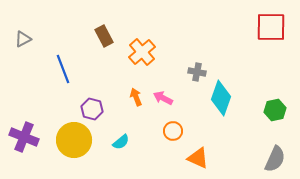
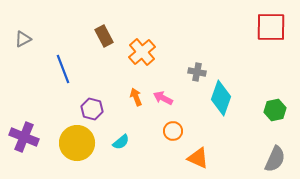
yellow circle: moved 3 px right, 3 px down
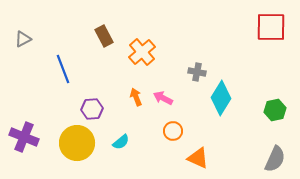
cyan diamond: rotated 12 degrees clockwise
purple hexagon: rotated 20 degrees counterclockwise
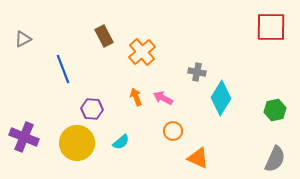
purple hexagon: rotated 10 degrees clockwise
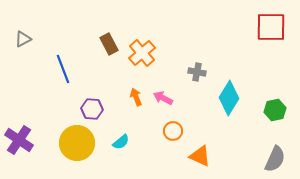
brown rectangle: moved 5 px right, 8 px down
orange cross: moved 1 px down
cyan diamond: moved 8 px right
purple cross: moved 5 px left, 3 px down; rotated 12 degrees clockwise
orange triangle: moved 2 px right, 2 px up
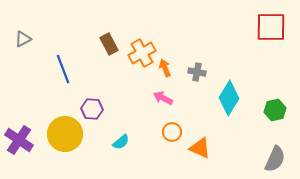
orange cross: rotated 12 degrees clockwise
orange arrow: moved 29 px right, 29 px up
orange circle: moved 1 px left, 1 px down
yellow circle: moved 12 px left, 9 px up
orange triangle: moved 8 px up
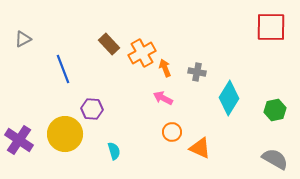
brown rectangle: rotated 15 degrees counterclockwise
cyan semicircle: moved 7 px left, 9 px down; rotated 66 degrees counterclockwise
gray semicircle: rotated 84 degrees counterclockwise
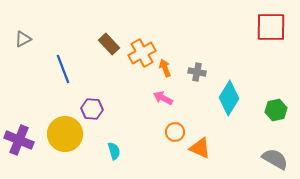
green hexagon: moved 1 px right
orange circle: moved 3 px right
purple cross: rotated 12 degrees counterclockwise
